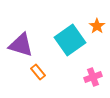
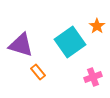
cyan square: moved 2 px down
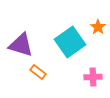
orange star: moved 1 px right, 1 px down
orange rectangle: rotated 14 degrees counterclockwise
pink cross: rotated 18 degrees clockwise
